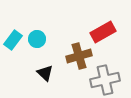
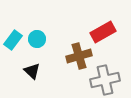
black triangle: moved 13 px left, 2 px up
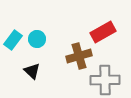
gray cross: rotated 12 degrees clockwise
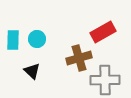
cyan rectangle: rotated 36 degrees counterclockwise
brown cross: moved 2 px down
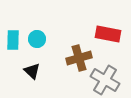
red rectangle: moved 5 px right, 2 px down; rotated 40 degrees clockwise
gray cross: rotated 32 degrees clockwise
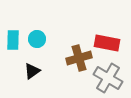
red rectangle: moved 1 px left, 9 px down
black triangle: rotated 42 degrees clockwise
gray cross: moved 3 px right, 2 px up
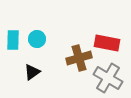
black triangle: moved 1 px down
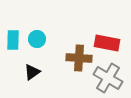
brown cross: rotated 20 degrees clockwise
